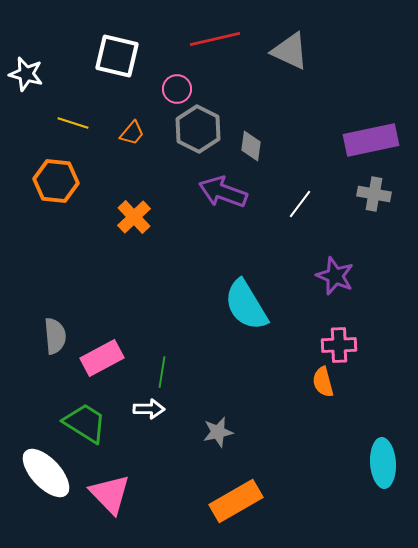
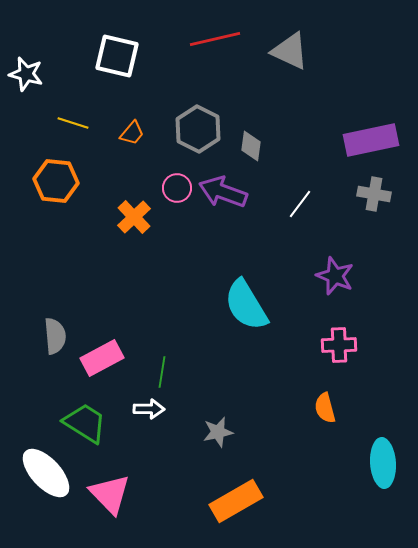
pink circle: moved 99 px down
orange semicircle: moved 2 px right, 26 px down
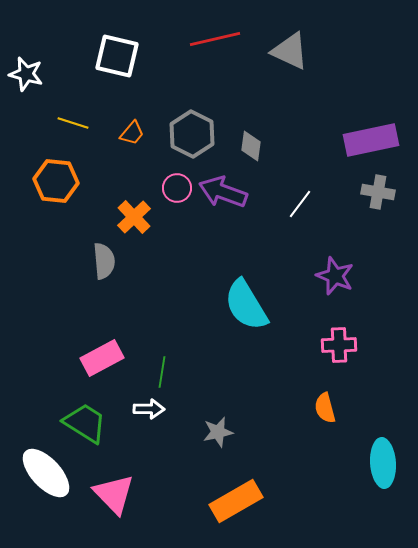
gray hexagon: moved 6 px left, 5 px down
gray cross: moved 4 px right, 2 px up
gray semicircle: moved 49 px right, 75 px up
pink triangle: moved 4 px right
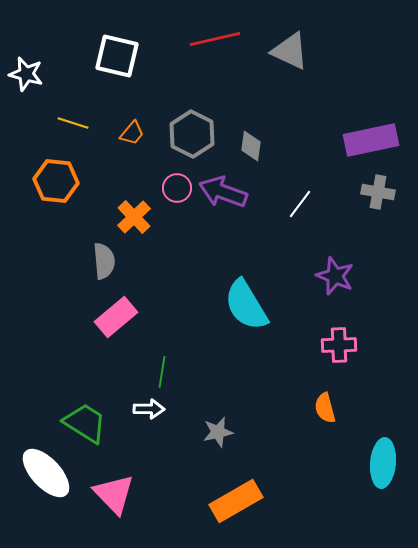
pink rectangle: moved 14 px right, 41 px up; rotated 12 degrees counterclockwise
cyan ellipse: rotated 9 degrees clockwise
